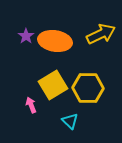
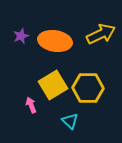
purple star: moved 5 px left; rotated 14 degrees clockwise
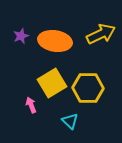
yellow square: moved 1 px left, 2 px up
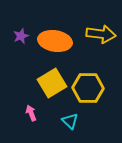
yellow arrow: rotated 32 degrees clockwise
pink arrow: moved 8 px down
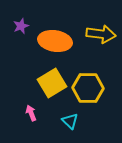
purple star: moved 10 px up
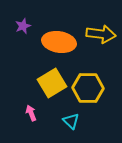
purple star: moved 2 px right
orange ellipse: moved 4 px right, 1 px down
cyan triangle: moved 1 px right
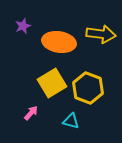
yellow hexagon: rotated 20 degrees clockwise
pink arrow: rotated 63 degrees clockwise
cyan triangle: rotated 30 degrees counterclockwise
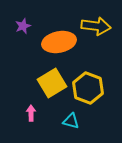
yellow arrow: moved 5 px left, 8 px up
orange ellipse: rotated 20 degrees counterclockwise
pink arrow: rotated 42 degrees counterclockwise
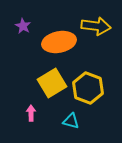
purple star: rotated 21 degrees counterclockwise
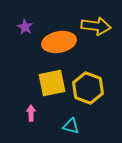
purple star: moved 2 px right, 1 px down
yellow square: rotated 20 degrees clockwise
cyan triangle: moved 5 px down
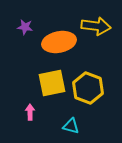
purple star: rotated 21 degrees counterclockwise
pink arrow: moved 1 px left, 1 px up
